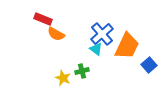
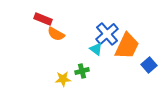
blue cross: moved 5 px right
yellow star: moved 1 px down; rotated 28 degrees counterclockwise
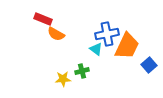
blue cross: rotated 30 degrees clockwise
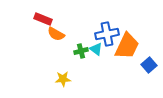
green cross: moved 1 px left, 20 px up
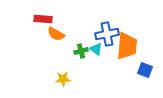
red rectangle: rotated 18 degrees counterclockwise
orange trapezoid: rotated 20 degrees counterclockwise
blue square: moved 4 px left, 5 px down; rotated 28 degrees counterclockwise
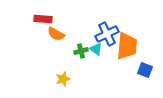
blue cross: rotated 15 degrees counterclockwise
yellow star: rotated 14 degrees counterclockwise
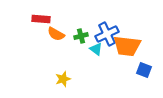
red rectangle: moved 2 px left
orange trapezoid: rotated 92 degrees clockwise
green cross: moved 15 px up
blue square: moved 1 px left
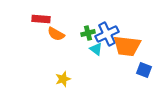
green cross: moved 7 px right, 3 px up
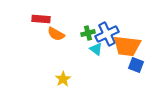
blue square: moved 8 px left, 5 px up
yellow star: rotated 14 degrees counterclockwise
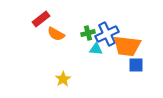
red rectangle: rotated 42 degrees counterclockwise
cyan triangle: rotated 32 degrees counterclockwise
blue square: rotated 21 degrees counterclockwise
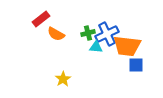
cyan triangle: moved 2 px up
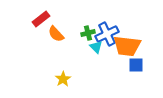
orange semicircle: rotated 18 degrees clockwise
cyan triangle: rotated 40 degrees clockwise
